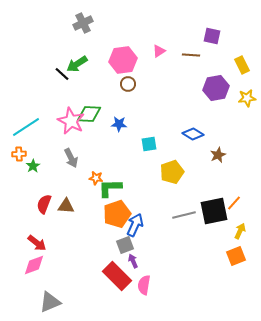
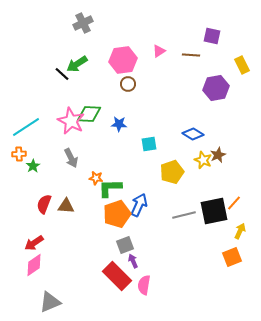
yellow star: moved 44 px left, 62 px down; rotated 30 degrees clockwise
blue arrow: moved 4 px right, 20 px up
red arrow: moved 3 px left; rotated 108 degrees clockwise
orange square: moved 4 px left, 1 px down
pink diamond: rotated 15 degrees counterclockwise
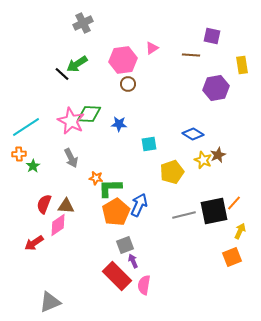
pink triangle: moved 7 px left, 3 px up
yellow rectangle: rotated 18 degrees clockwise
orange pentagon: moved 1 px left, 2 px up; rotated 12 degrees counterclockwise
pink diamond: moved 24 px right, 40 px up
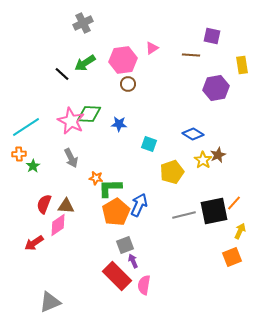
green arrow: moved 8 px right, 1 px up
cyan square: rotated 28 degrees clockwise
yellow star: rotated 12 degrees clockwise
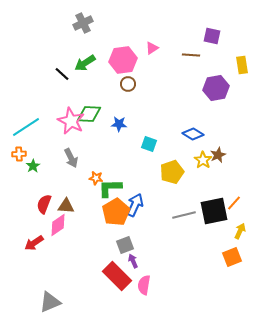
blue arrow: moved 4 px left
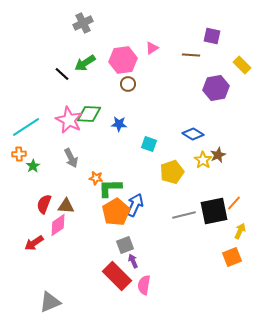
yellow rectangle: rotated 36 degrees counterclockwise
pink star: moved 2 px left, 1 px up
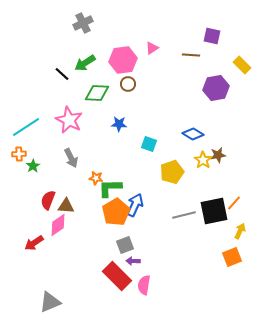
green diamond: moved 8 px right, 21 px up
brown star: rotated 14 degrees clockwise
red semicircle: moved 4 px right, 4 px up
purple arrow: rotated 64 degrees counterclockwise
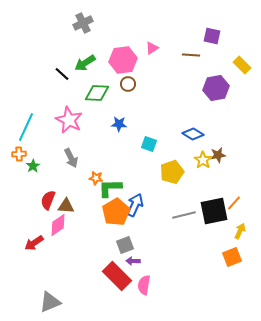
cyan line: rotated 32 degrees counterclockwise
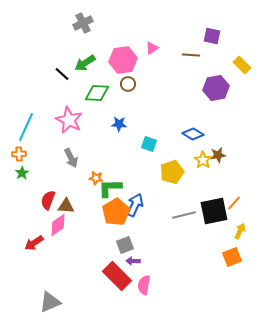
green star: moved 11 px left, 7 px down
